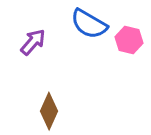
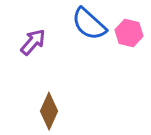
blue semicircle: rotated 12 degrees clockwise
pink hexagon: moved 7 px up
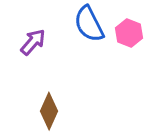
blue semicircle: rotated 21 degrees clockwise
pink hexagon: rotated 8 degrees clockwise
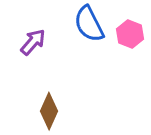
pink hexagon: moved 1 px right, 1 px down
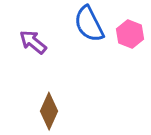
purple arrow: rotated 92 degrees counterclockwise
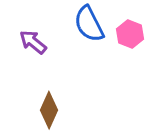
brown diamond: moved 1 px up
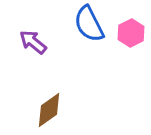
pink hexagon: moved 1 px right, 1 px up; rotated 12 degrees clockwise
brown diamond: rotated 30 degrees clockwise
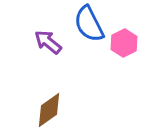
pink hexagon: moved 7 px left, 10 px down
purple arrow: moved 15 px right
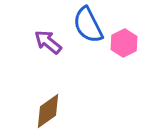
blue semicircle: moved 1 px left, 1 px down
brown diamond: moved 1 px left, 1 px down
